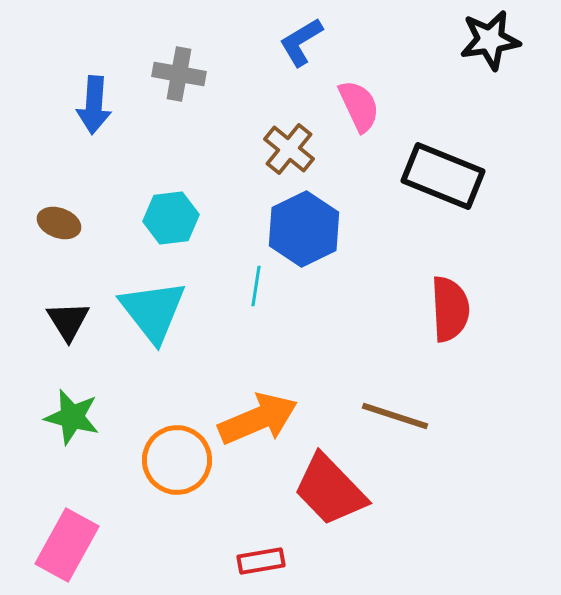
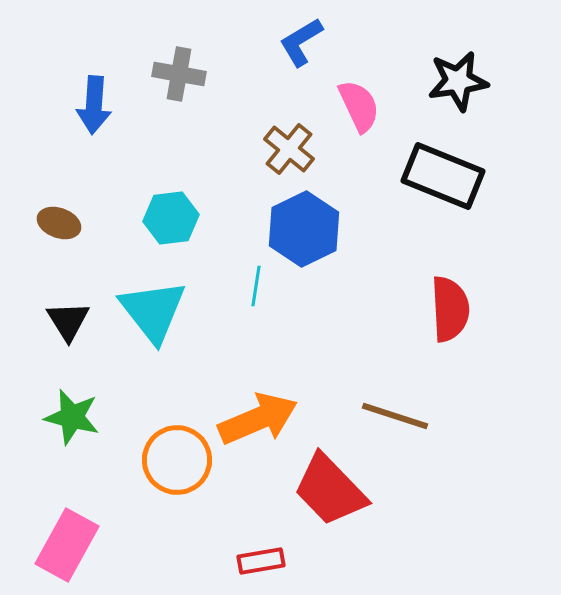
black star: moved 32 px left, 41 px down
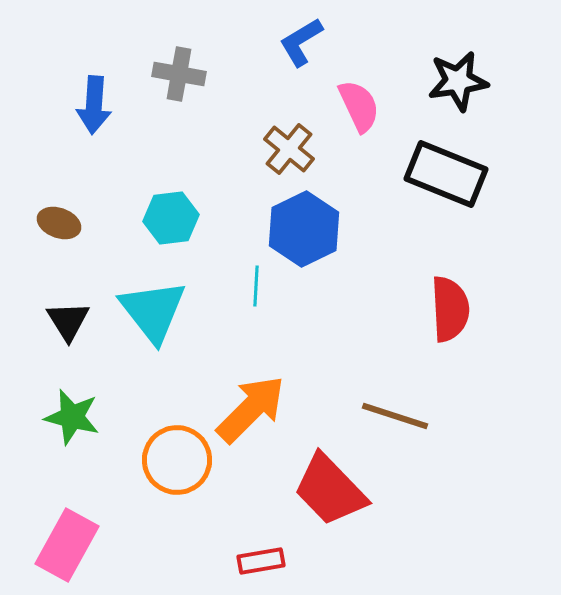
black rectangle: moved 3 px right, 2 px up
cyan line: rotated 6 degrees counterclockwise
orange arrow: moved 7 px left, 10 px up; rotated 22 degrees counterclockwise
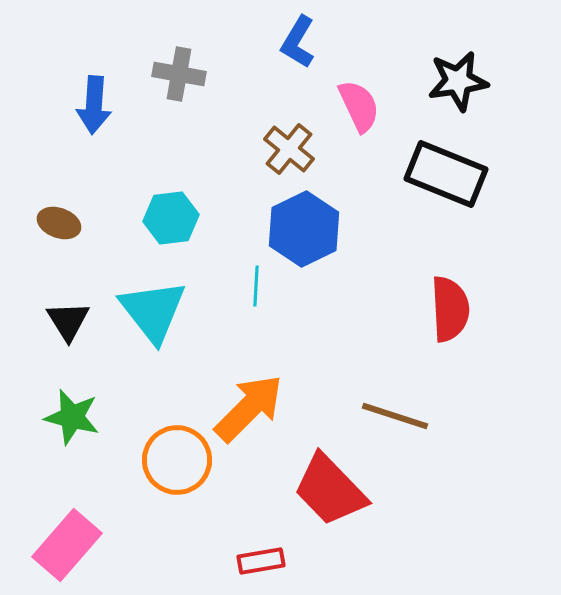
blue L-shape: moved 3 px left; rotated 28 degrees counterclockwise
orange arrow: moved 2 px left, 1 px up
pink rectangle: rotated 12 degrees clockwise
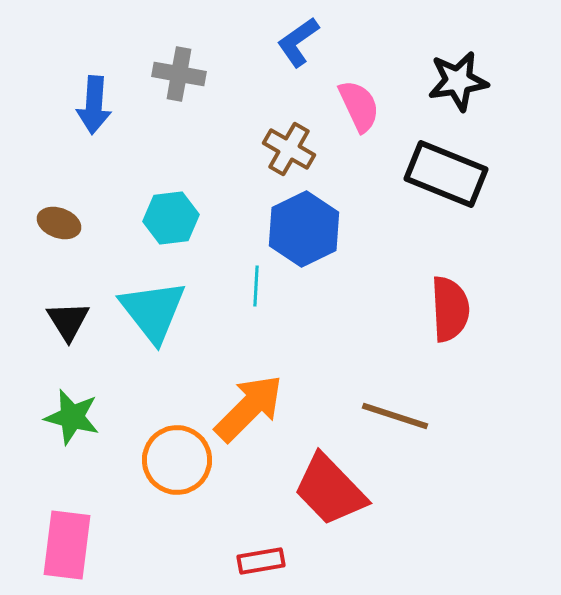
blue L-shape: rotated 24 degrees clockwise
brown cross: rotated 9 degrees counterclockwise
pink rectangle: rotated 34 degrees counterclockwise
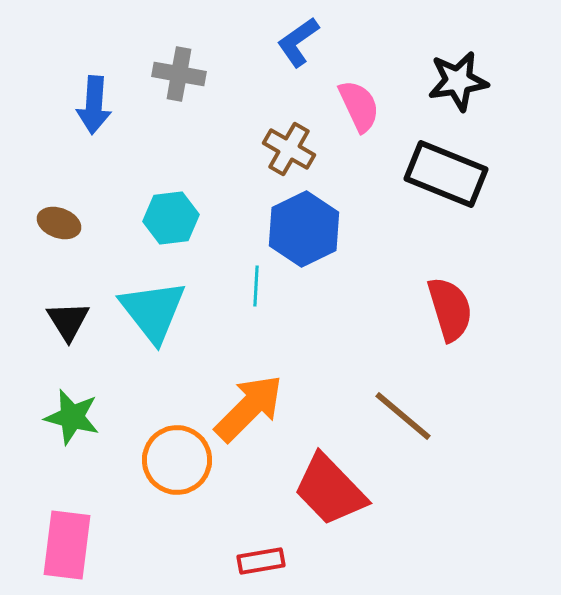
red semicircle: rotated 14 degrees counterclockwise
brown line: moved 8 px right; rotated 22 degrees clockwise
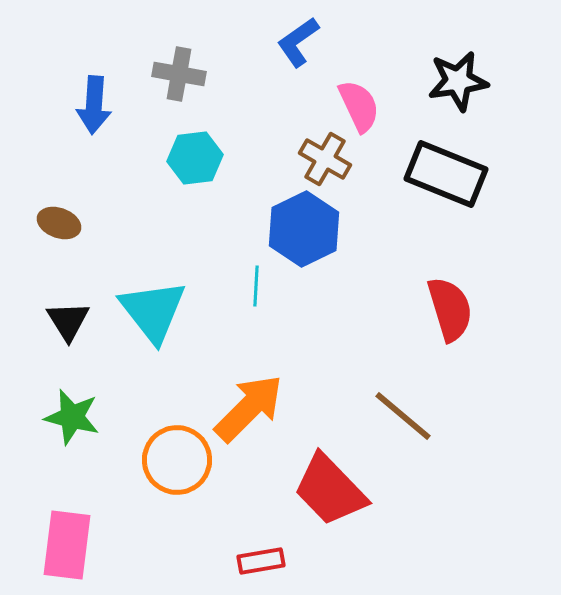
brown cross: moved 36 px right, 10 px down
cyan hexagon: moved 24 px right, 60 px up
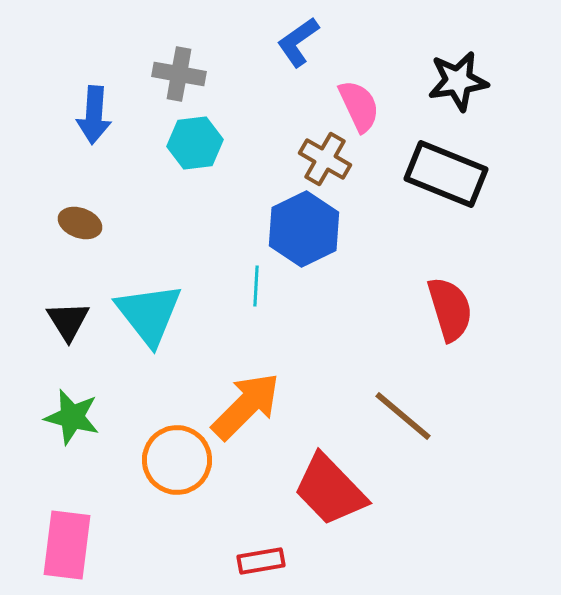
blue arrow: moved 10 px down
cyan hexagon: moved 15 px up
brown ellipse: moved 21 px right
cyan triangle: moved 4 px left, 3 px down
orange arrow: moved 3 px left, 2 px up
